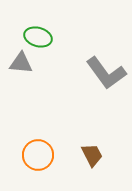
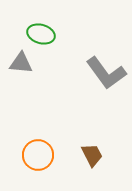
green ellipse: moved 3 px right, 3 px up
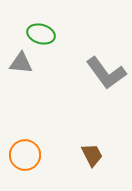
orange circle: moved 13 px left
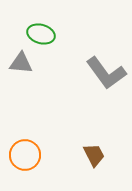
brown trapezoid: moved 2 px right
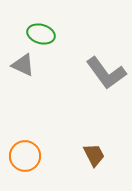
gray triangle: moved 2 px right, 2 px down; rotated 20 degrees clockwise
orange circle: moved 1 px down
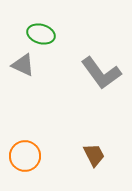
gray L-shape: moved 5 px left
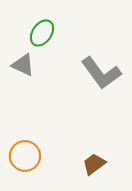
green ellipse: moved 1 px right, 1 px up; rotated 72 degrees counterclockwise
brown trapezoid: moved 9 px down; rotated 100 degrees counterclockwise
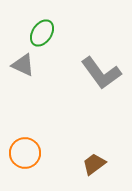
orange circle: moved 3 px up
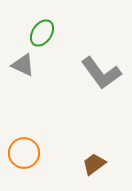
orange circle: moved 1 px left
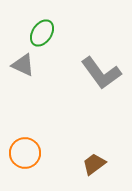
orange circle: moved 1 px right
